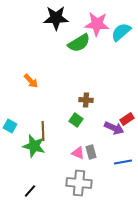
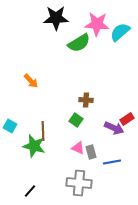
cyan semicircle: moved 1 px left
pink triangle: moved 5 px up
blue line: moved 11 px left
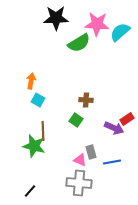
orange arrow: rotated 126 degrees counterclockwise
cyan square: moved 28 px right, 26 px up
pink triangle: moved 2 px right, 12 px down
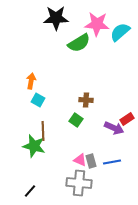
gray rectangle: moved 9 px down
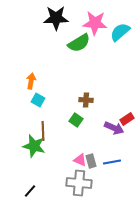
pink star: moved 2 px left, 1 px up
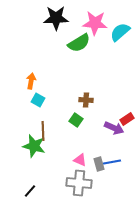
gray rectangle: moved 8 px right, 3 px down
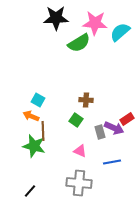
orange arrow: moved 35 px down; rotated 77 degrees counterclockwise
pink triangle: moved 9 px up
gray rectangle: moved 1 px right, 32 px up
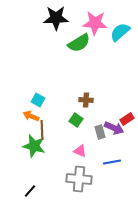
brown line: moved 1 px left, 1 px up
gray cross: moved 4 px up
